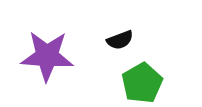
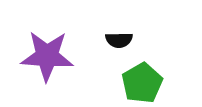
black semicircle: moved 1 px left; rotated 20 degrees clockwise
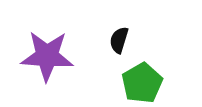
black semicircle: rotated 108 degrees clockwise
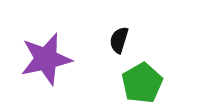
purple star: moved 1 px left, 3 px down; rotated 16 degrees counterclockwise
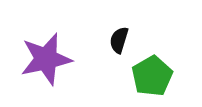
green pentagon: moved 10 px right, 7 px up
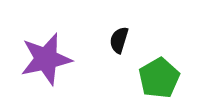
green pentagon: moved 7 px right, 2 px down
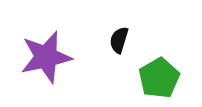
purple star: moved 2 px up
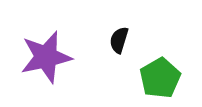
green pentagon: moved 1 px right
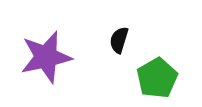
green pentagon: moved 3 px left
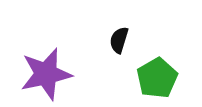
purple star: moved 17 px down
